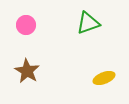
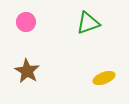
pink circle: moved 3 px up
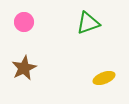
pink circle: moved 2 px left
brown star: moved 3 px left, 3 px up; rotated 15 degrees clockwise
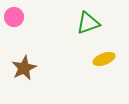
pink circle: moved 10 px left, 5 px up
yellow ellipse: moved 19 px up
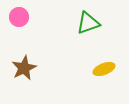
pink circle: moved 5 px right
yellow ellipse: moved 10 px down
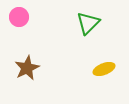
green triangle: rotated 25 degrees counterclockwise
brown star: moved 3 px right
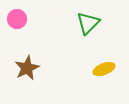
pink circle: moved 2 px left, 2 px down
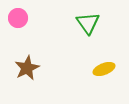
pink circle: moved 1 px right, 1 px up
green triangle: rotated 20 degrees counterclockwise
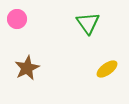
pink circle: moved 1 px left, 1 px down
yellow ellipse: moved 3 px right; rotated 15 degrees counterclockwise
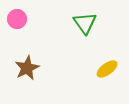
green triangle: moved 3 px left
